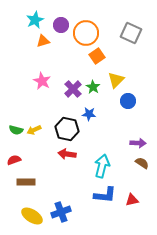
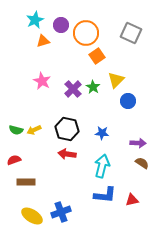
blue star: moved 13 px right, 19 px down
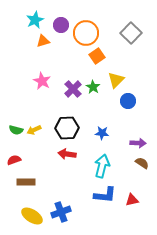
gray square: rotated 20 degrees clockwise
black hexagon: moved 1 px up; rotated 15 degrees counterclockwise
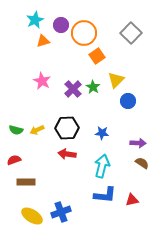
orange circle: moved 2 px left
yellow arrow: moved 3 px right
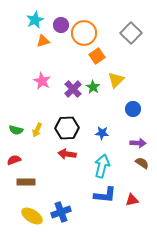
blue circle: moved 5 px right, 8 px down
yellow arrow: rotated 40 degrees counterclockwise
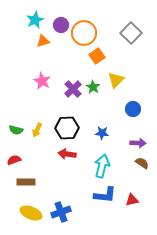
yellow ellipse: moved 1 px left, 3 px up; rotated 10 degrees counterclockwise
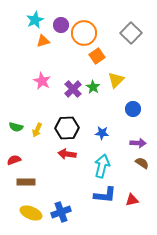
green semicircle: moved 3 px up
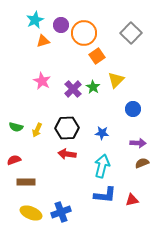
brown semicircle: rotated 56 degrees counterclockwise
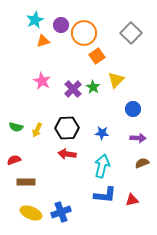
purple arrow: moved 5 px up
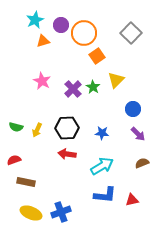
purple arrow: moved 4 px up; rotated 42 degrees clockwise
cyan arrow: rotated 45 degrees clockwise
brown rectangle: rotated 12 degrees clockwise
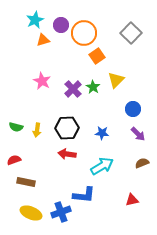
orange triangle: moved 1 px up
yellow arrow: rotated 16 degrees counterclockwise
blue L-shape: moved 21 px left
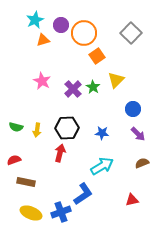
red arrow: moved 7 px left, 1 px up; rotated 96 degrees clockwise
blue L-shape: moved 1 px left, 1 px up; rotated 40 degrees counterclockwise
